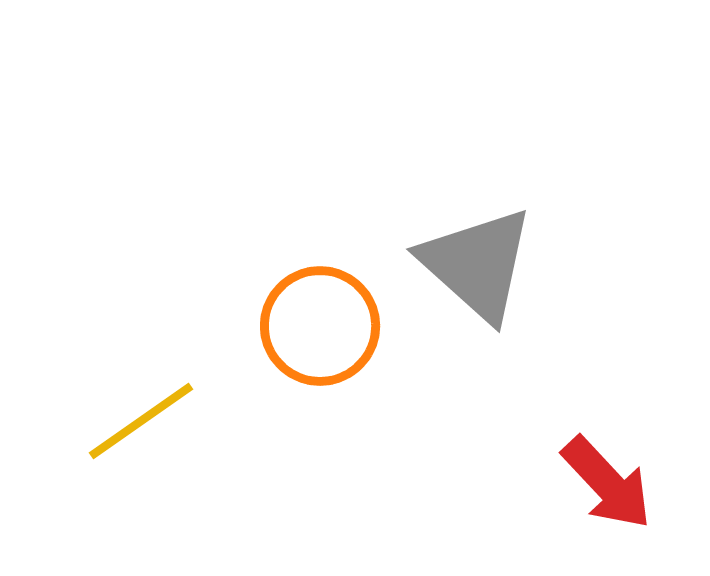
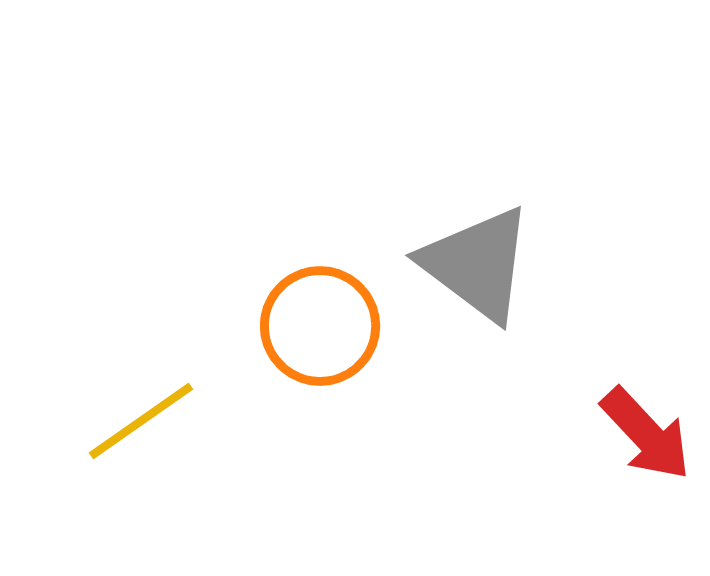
gray triangle: rotated 5 degrees counterclockwise
red arrow: moved 39 px right, 49 px up
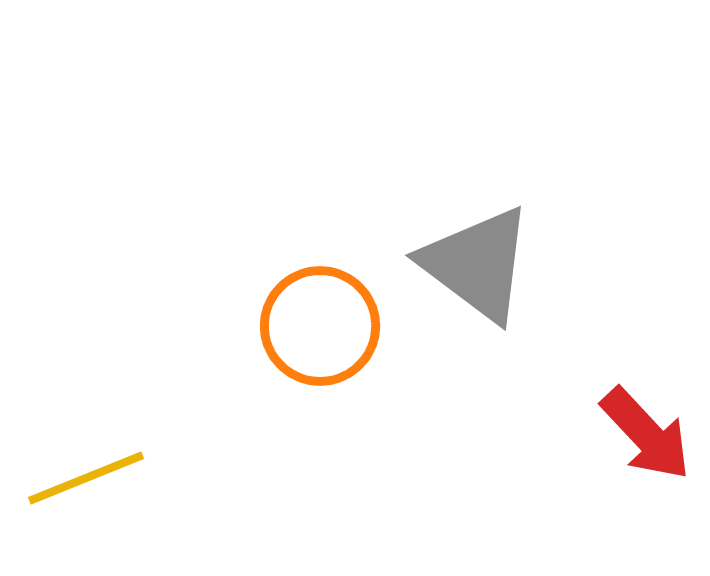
yellow line: moved 55 px left, 57 px down; rotated 13 degrees clockwise
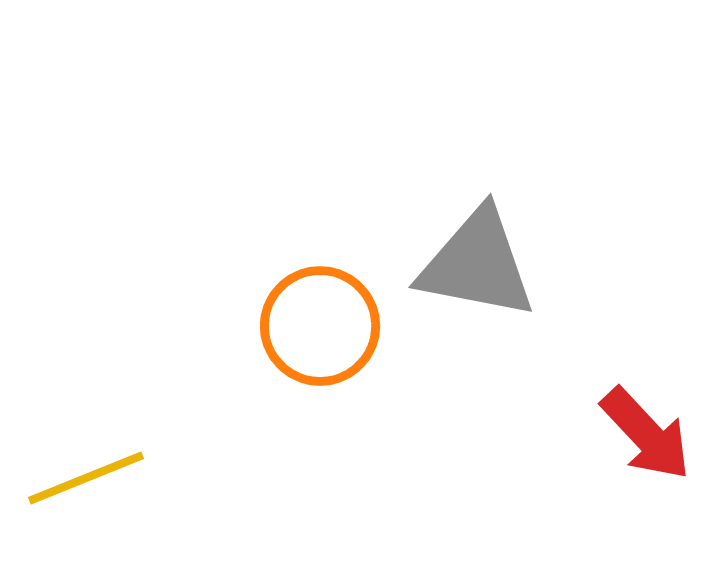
gray triangle: rotated 26 degrees counterclockwise
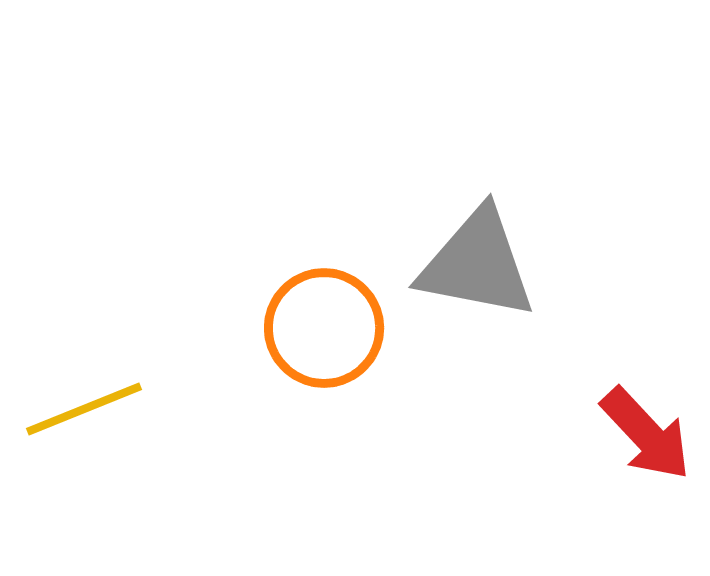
orange circle: moved 4 px right, 2 px down
yellow line: moved 2 px left, 69 px up
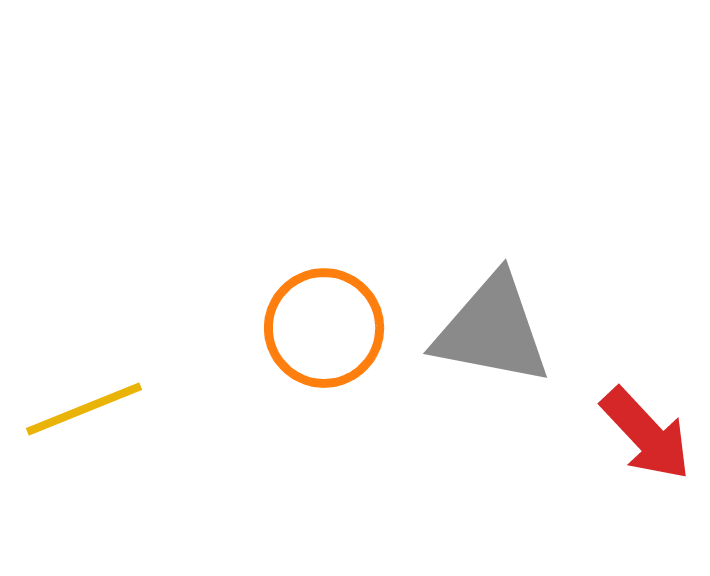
gray triangle: moved 15 px right, 66 px down
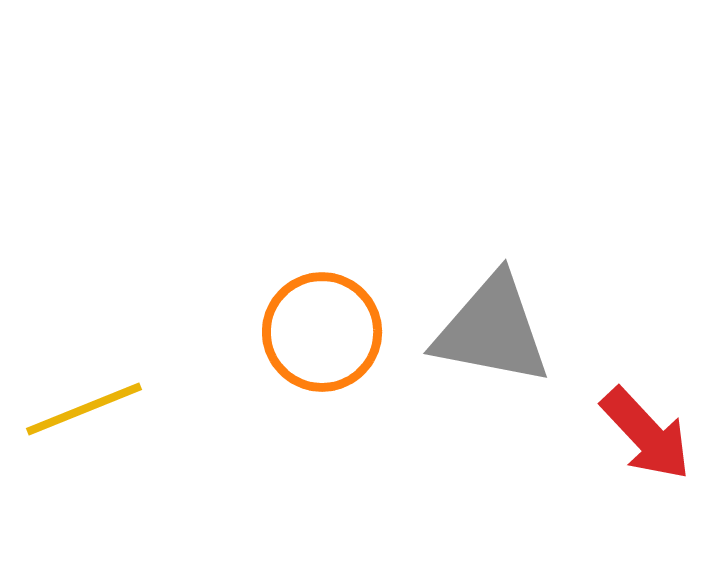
orange circle: moved 2 px left, 4 px down
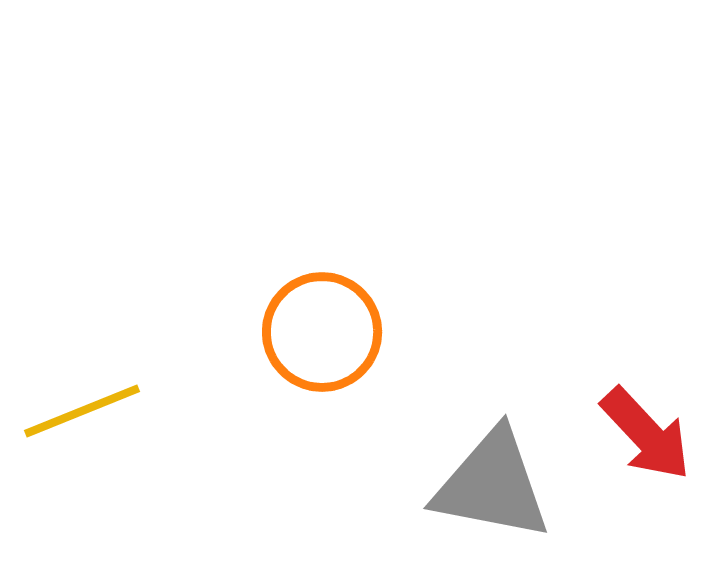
gray triangle: moved 155 px down
yellow line: moved 2 px left, 2 px down
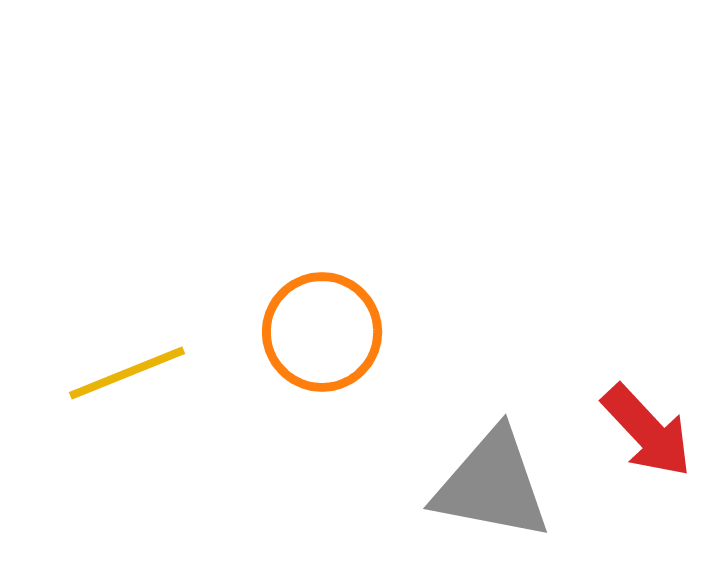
yellow line: moved 45 px right, 38 px up
red arrow: moved 1 px right, 3 px up
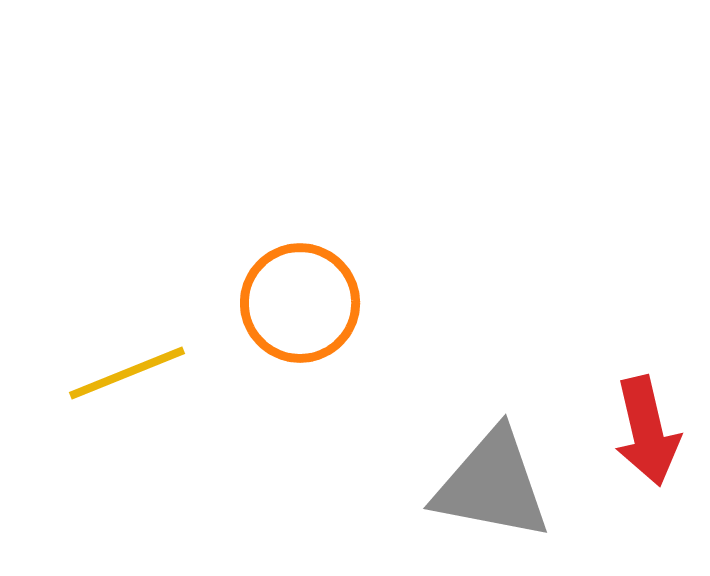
orange circle: moved 22 px left, 29 px up
red arrow: rotated 30 degrees clockwise
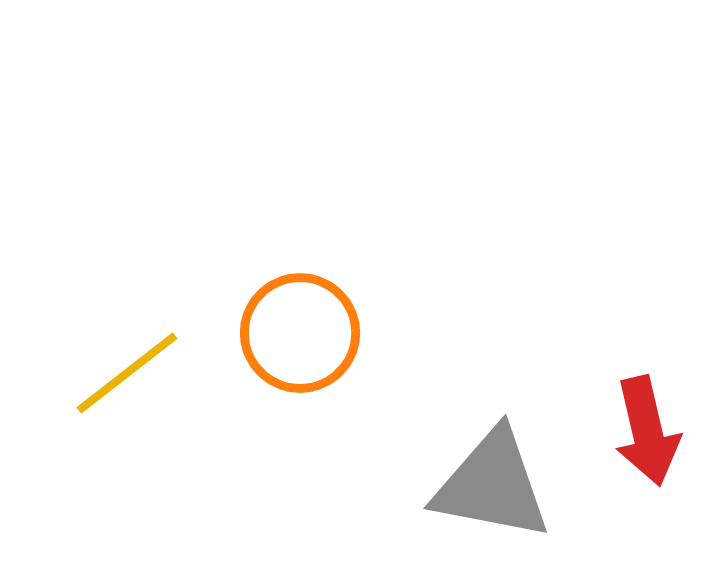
orange circle: moved 30 px down
yellow line: rotated 16 degrees counterclockwise
